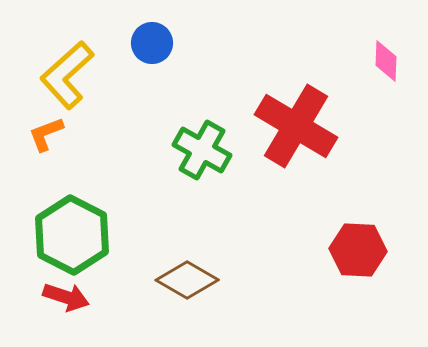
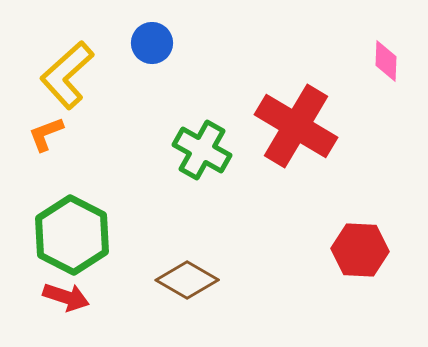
red hexagon: moved 2 px right
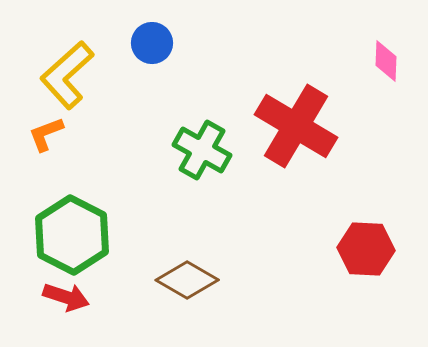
red hexagon: moved 6 px right, 1 px up
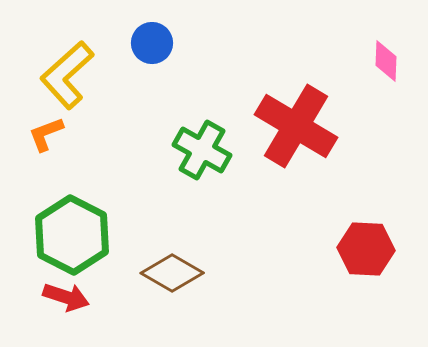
brown diamond: moved 15 px left, 7 px up
